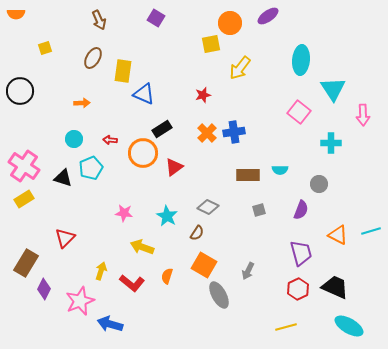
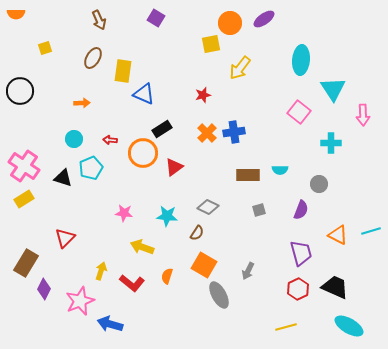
purple ellipse at (268, 16): moved 4 px left, 3 px down
cyan star at (167, 216): rotated 25 degrees counterclockwise
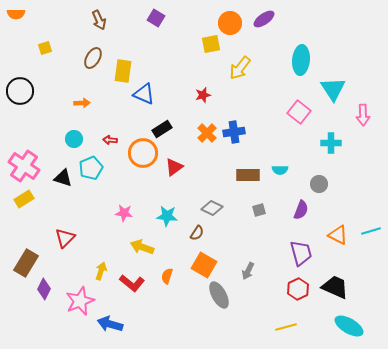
gray diamond at (208, 207): moved 4 px right, 1 px down
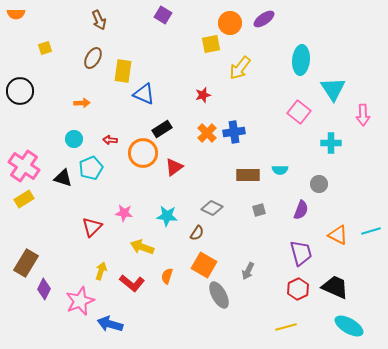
purple square at (156, 18): moved 7 px right, 3 px up
red triangle at (65, 238): moved 27 px right, 11 px up
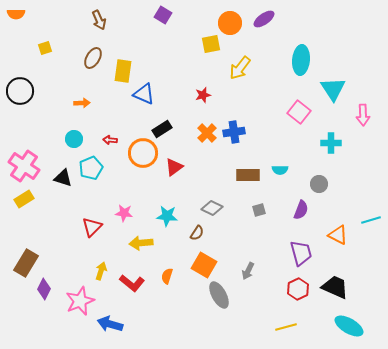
cyan line at (371, 231): moved 11 px up
yellow arrow at (142, 247): moved 1 px left, 4 px up; rotated 25 degrees counterclockwise
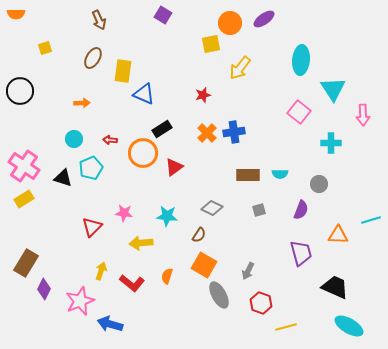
cyan semicircle at (280, 170): moved 4 px down
brown semicircle at (197, 233): moved 2 px right, 2 px down
orange triangle at (338, 235): rotated 25 degrees counterclockwise
red hexagon at (298, 289): moved 37 px left, 14 px down; rotated 15 degrees counterclockwise
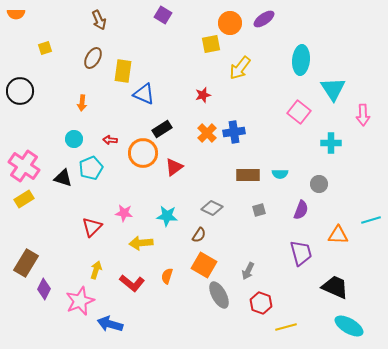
orange arrow at (82, 103): rotated 98 degrees clockwise
yellow arrow at (101, 271): moved 5 px left, 1 px up
